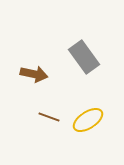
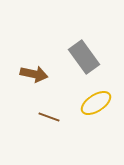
yellow ellipse: moved 8 px right, 17 px up
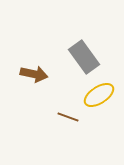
yellow ellipse: moved 3 px right, 8 px up
brown line: moved 19 px right
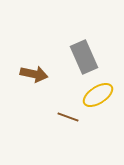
gray rectangle: rotated 12 degrees clockwise
yellow ellipse: moved 1 px left
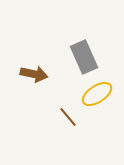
yellow ellipse: moved 1 px left, 1 px up
brown line: rotated 30 degrees clockwise
